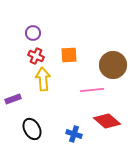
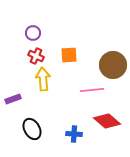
blue cross: rotated 14 degrees counterclockwise
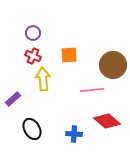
red cross: moved 3 px left
purple rectangle: rotated 21 degrees counterclockwise
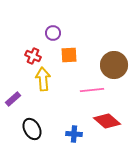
purple circle: moved 20 px right
brown circle: moved 1 px right
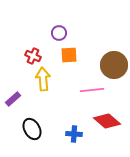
purple circle: moved 6 px right
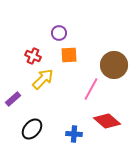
yellow arrow: rotated 50 degrees clockwise
pink line: moved 1 px left, 1 px up; rotated 55 degrees counterclockwise
black ellipse: rotated 70 degrees clockwise
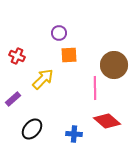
red cross: moved 16 px left
pink line: moved 4 px right, 1 px up; rotated 30 degrees counterclockwise
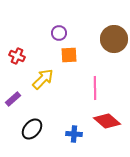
brown circle: moved 26 px up
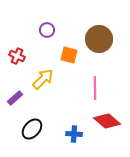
purple circle: moved 12 px left, 3 px up
brown circle: moved 15 px left
orange square: rotated 18 degrees clockwise
purple rectangle: moved 2 px right, 1 px up
